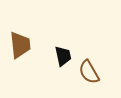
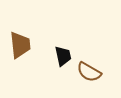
brown semicircle: rotated 30 degrees counterclockwise
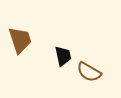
brown trapezoid: moved 5 px up; rotated 12 degrees counterclockwise
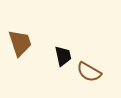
brown trapezoid: moved 3 px down
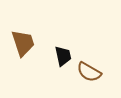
brown trapezoid: moved 3 px right
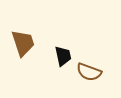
brown semicircle: rotated 10 degrees counterclockwise
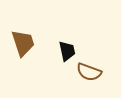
black trapezoid: moved 4 px right, 5 px up
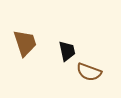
brown trapezoid: moved 2 px right
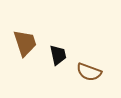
black trapezoid: moved 9 px left, 4 px down
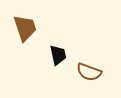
brown trapezoid: moved 15 px up
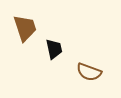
black trapezoid: moved 4 px left, 6 px up
